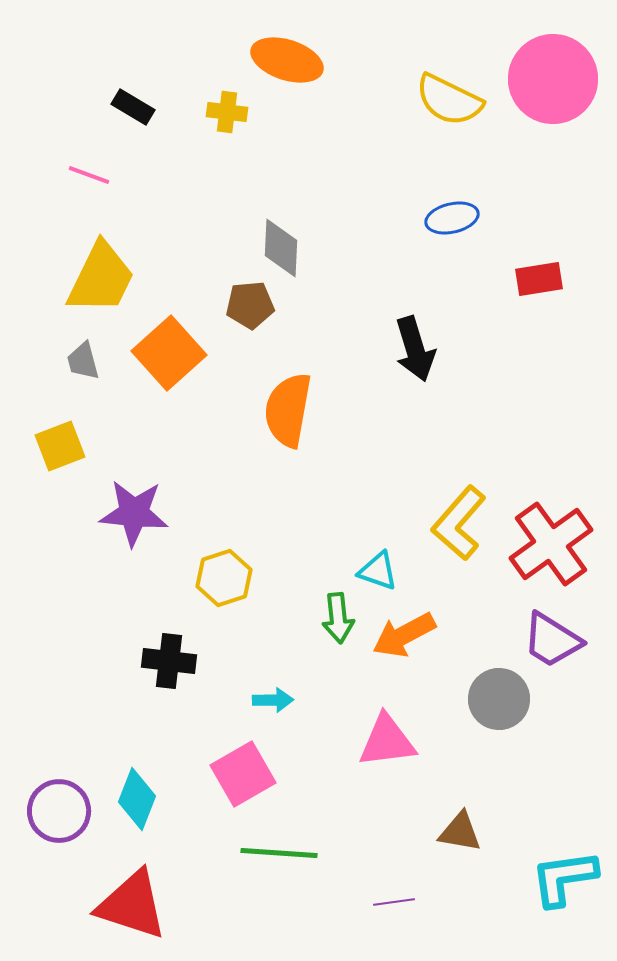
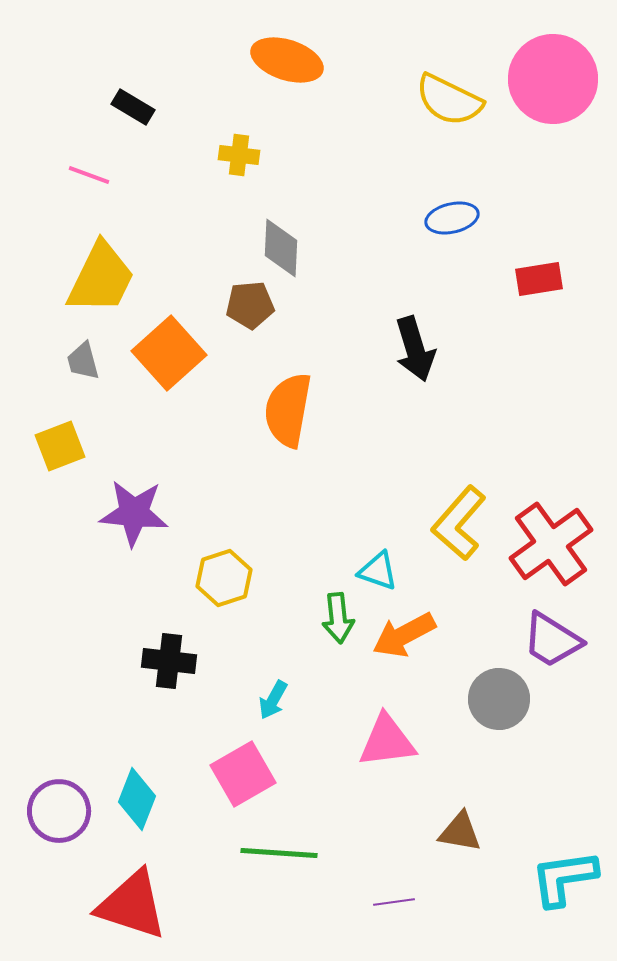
yellow cross: moved 12 px right, 43 px down
cyan arrow: rotated 120 degrees clockwise
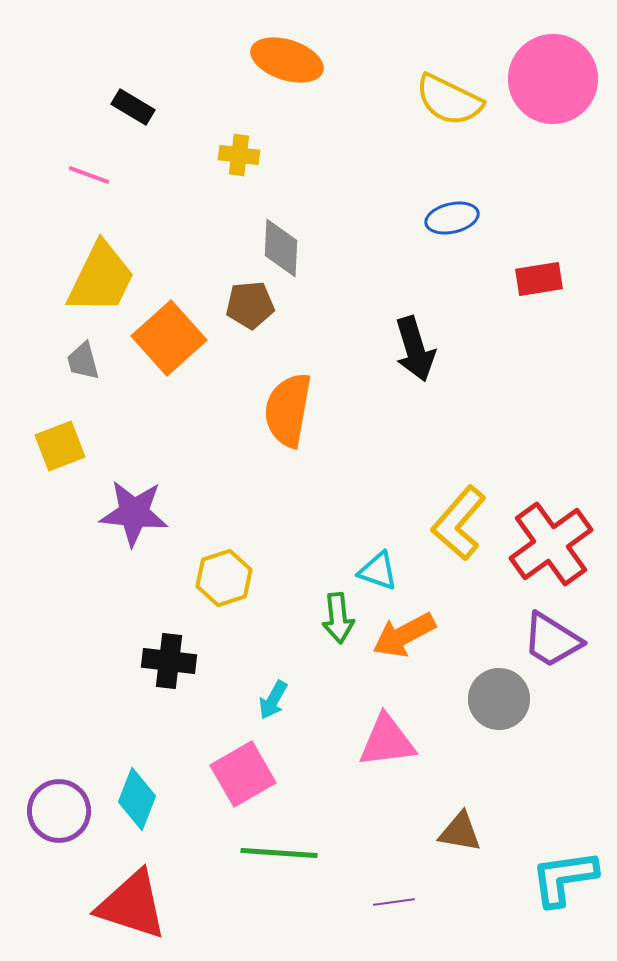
orange square: moved 15 px up
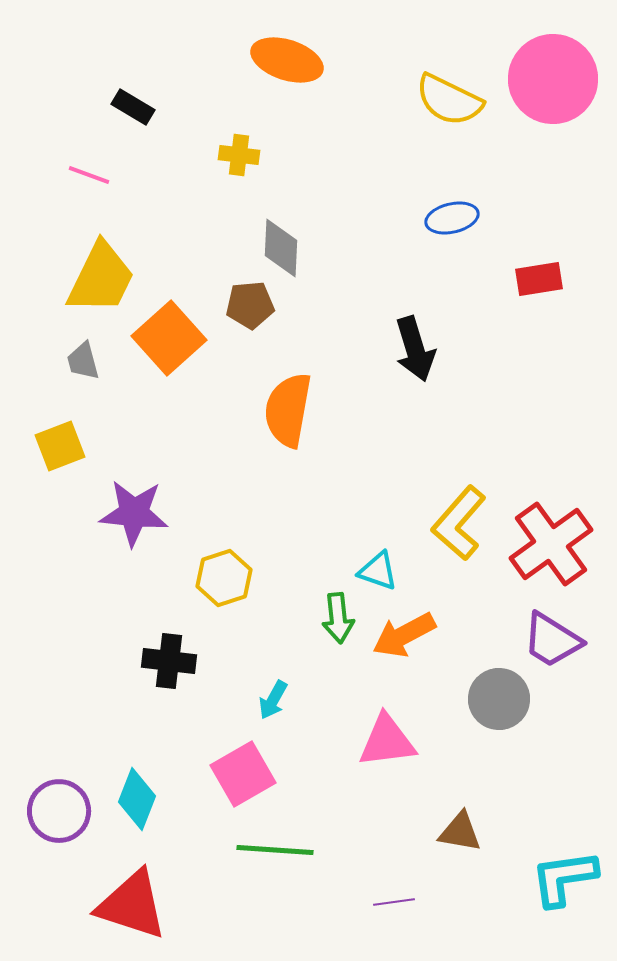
green line: moved 4 px left, 3 px up
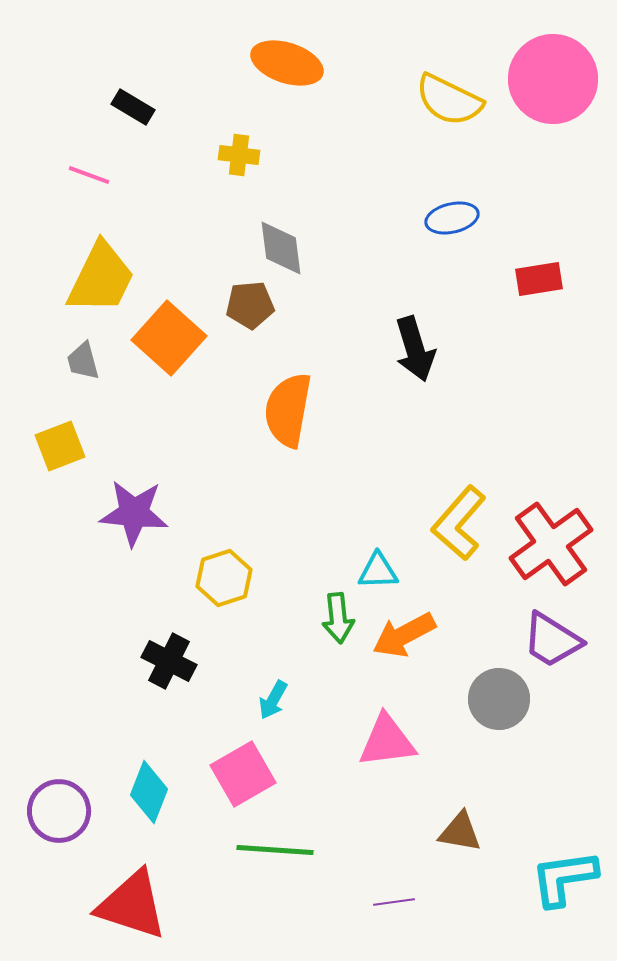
orange ellipse: moved 3 px down
gray diamond: rotated 10 degrees counterclockwise
orange square: rotated 6 degrees counterclockwise
cyan triangle: rotated 21 degrees counterclockwise
black cross: rotated 20 degrees clockwise
cyan diamond: moved 12 px right, 7 px up
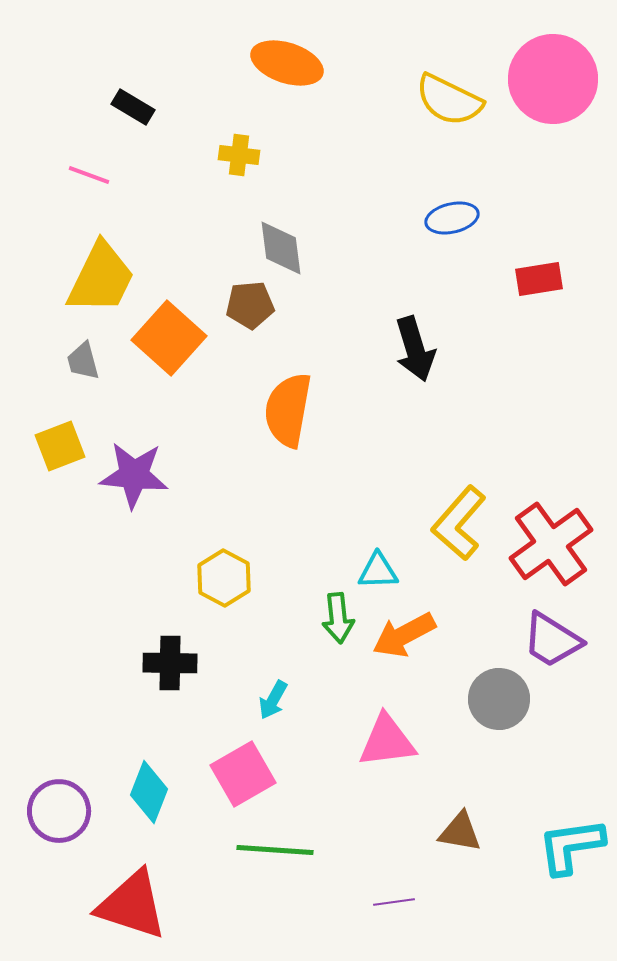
purple star: moved 38 px up
yellow hexagon: rotated 14 degrees counterclockwise
black cross: moved 1 px right, 2 px down; rotated 26 degrees counterclockwise
cyan L-shape: moved 7 px right, 32 px up
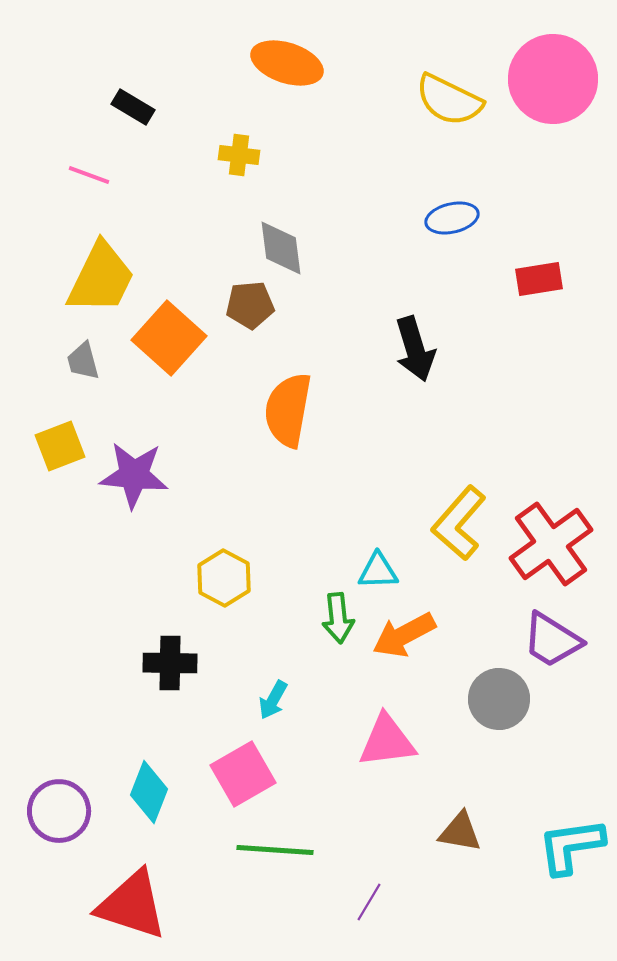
purple line: moved 25 px left; rotated 51 degrees counterclockwise
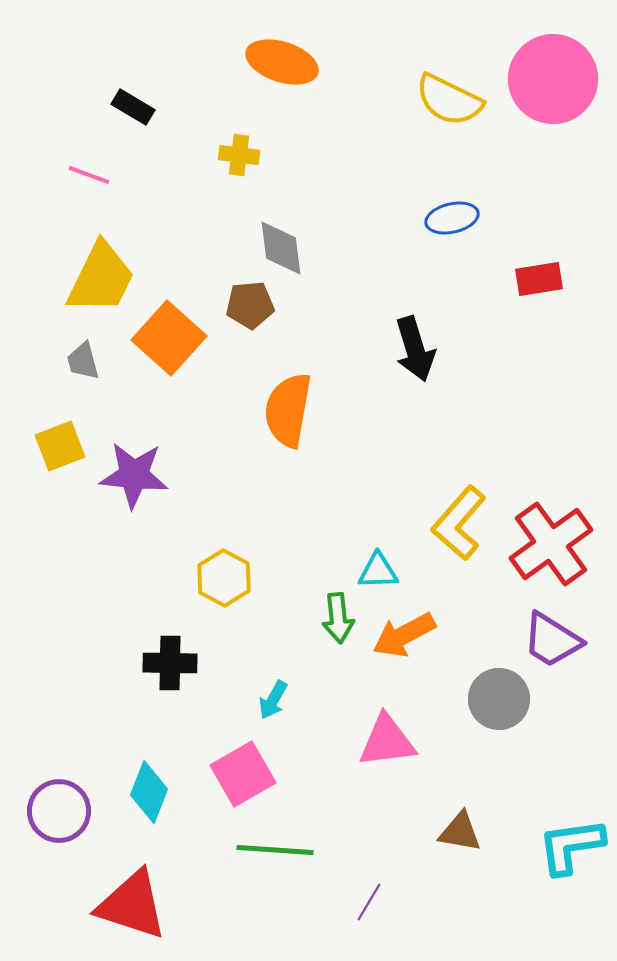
orange ellipse: moved 5 px left, 1 px up
